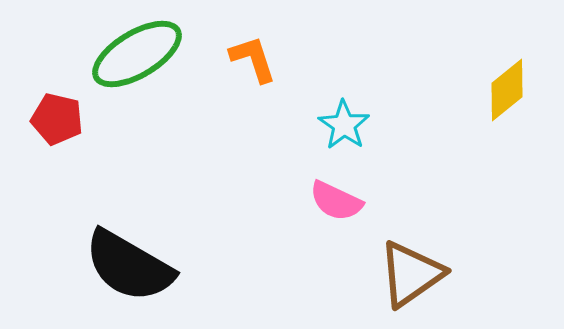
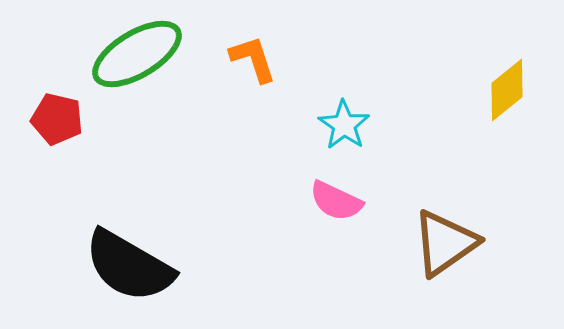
brown triangle: moved 34 px right, 31 px up
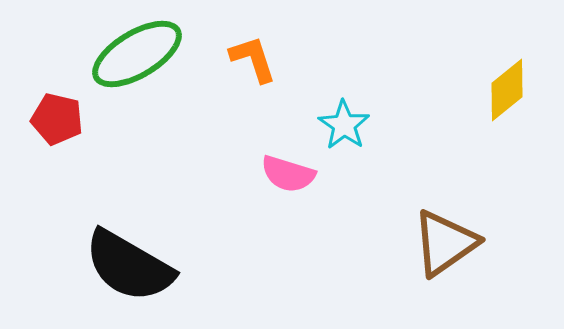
pink semicircle: moved 48 px left, 27 px up; rotated 8 degrees counterclockwise
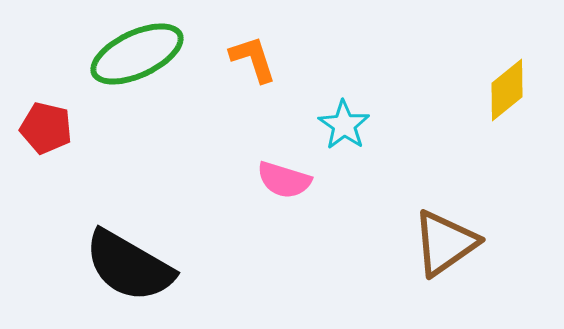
green ellipse: rotated 6 degrees clockwise
red pentagon: moved 11 px left, 9 px down
pink semicircle: moved 4 px left, 6 px down
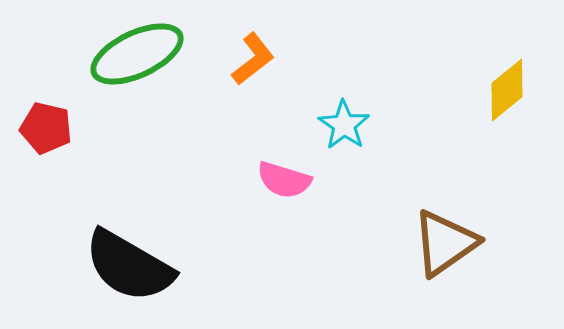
orange L-shape: rotated 70 degrees clockwise
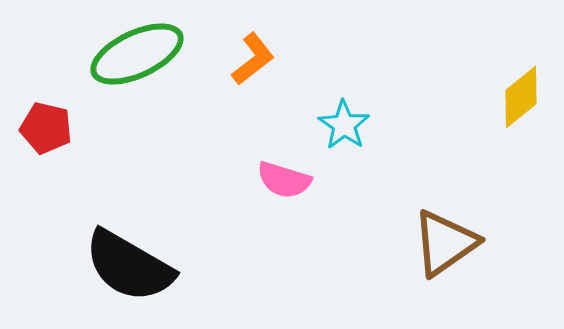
yellow diamond: moved 14 px right, 7 px down
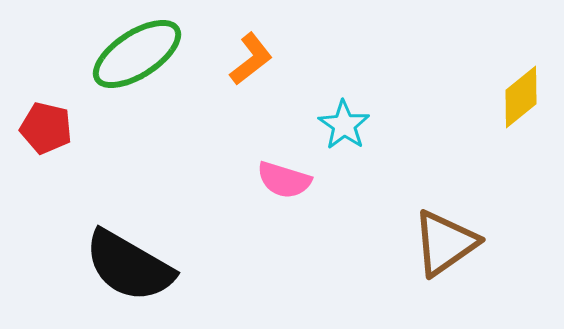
green ellipse: rotated 8 degrees counterclockwise
orange L-shape: moved 2 px left
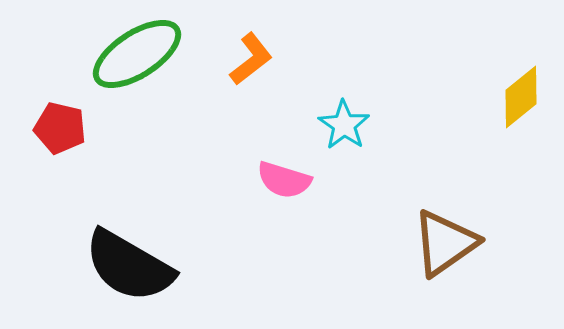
red pentagon: moved 14 px right
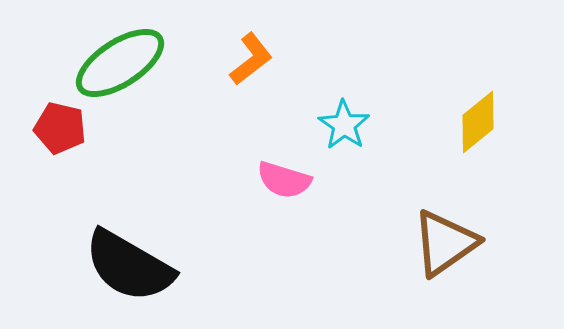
green ellipse: moved 17 px left, 9 px down
yellow diamond: moved 43 px left, 25 px down
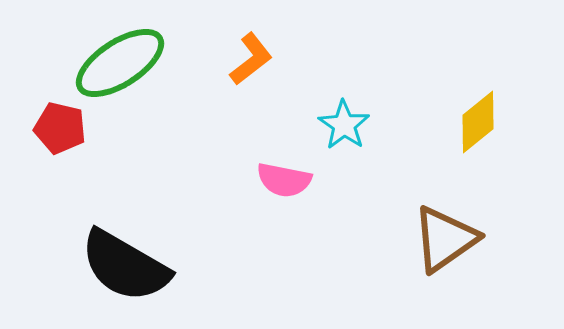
pink semicircle: rotated 6 degrees counterclockwise
brown triangle: moved 4 px up
black semicircle: moved 4 px left
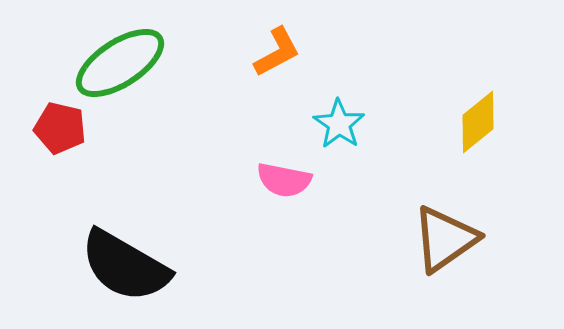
orange L-shape: moved 26 px right, 7 px up; rotated 10 degrees clockwise
cyan star: moved 5 px left, 1 px up
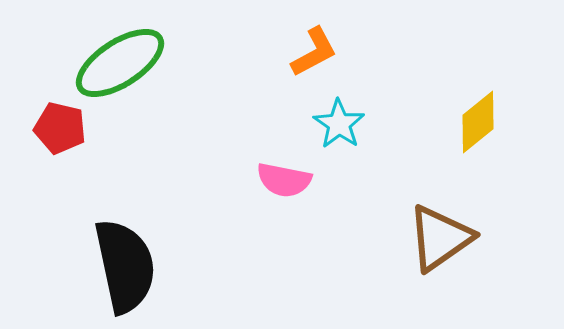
orange L-shape: moved 37 px right
brown triangle: moved 5 px left, 1 px up
black semicircle: rotated 132 degrees counterclockwise
